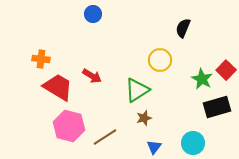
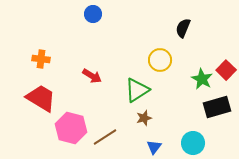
red trapezoid: moved 17 px left, 11 px down
pink hexagon: moved 2 px right, 2 px down
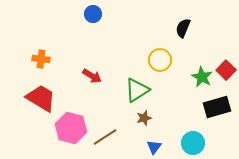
green star: moved 2 px up
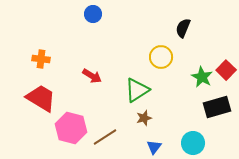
yellow circle: moved 1 px right, 3 px up
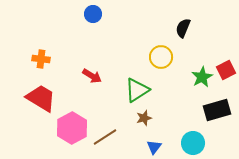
red square: rotated 18 degrees clockwise
green star: rotated 15 degrees clockwise
black rectangle: moved 3 px down
pink hexagon: moved 1 px right; rotated 16 degrees clockwise
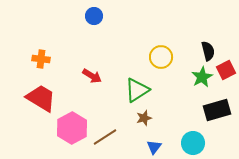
blue circle: moved 1 px right, 2 px down
black semicircle: moved 25 px right, 23 px down; rotated 144 degrees clockwise
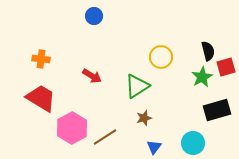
red square: moved 3 px up; rotated 12 degrees clockwise
green triangle: moved 4 px up
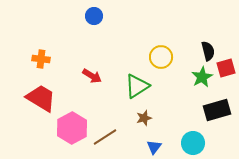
red square: moved 1 px down
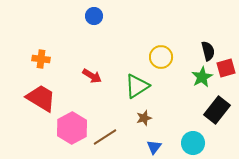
black rectangle: rotated 36 degrees counterclockwise
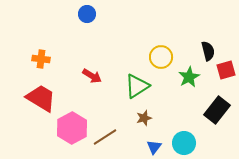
blue circle: moved 7 px left, 2 px up
red square: moved 2 px down
green star: moved 13 px left
cyan circle: moved 9 px left
